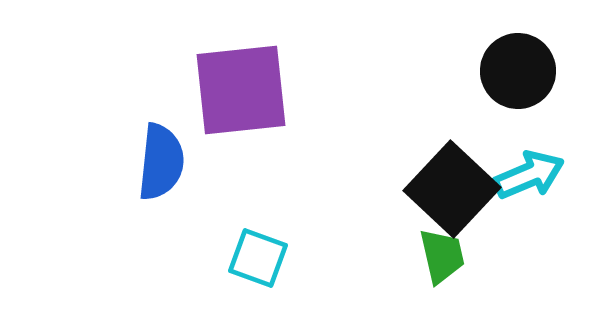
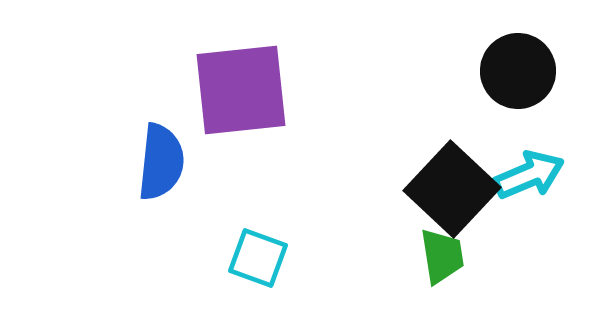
green trapezoid: rotated 4 degrees clockwise
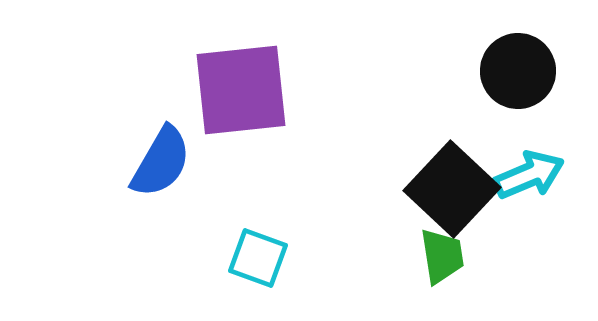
blue semicircle: rotated 24 degrees clockwise
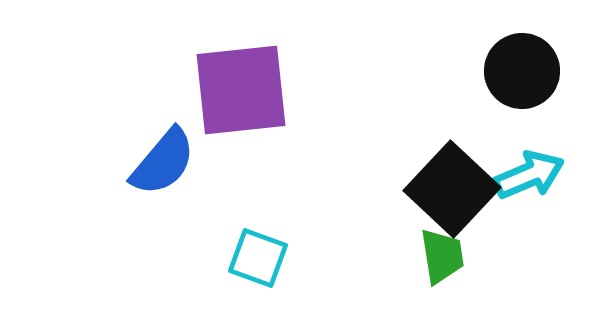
black circle: moved 4 px right
blue semicircle: moved 2 px right; rotated 10 degrees clockwise
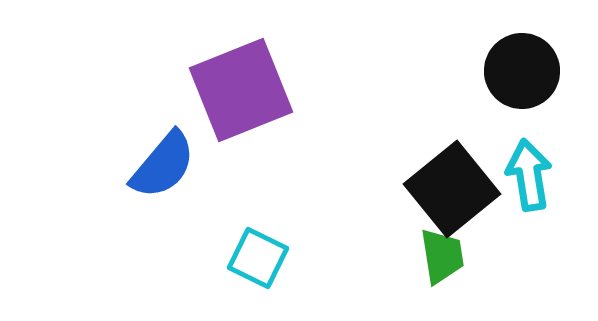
purple square: rotated 16 degrees counterclockwise
blue semicircle: moved 3 px down
cyan arrow: rotated 76 degrees counterclockwise
black square: rotated 8 degrees clockwise
cyan square: rotated 6 degrees clockwise
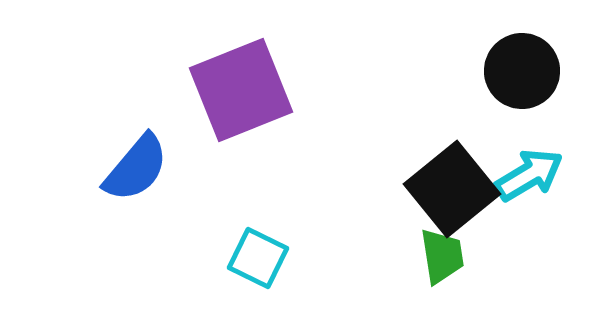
blue semicircle: moved 27 px left, 3 px down
cyan arrow: rotated 68 degrees clockwise
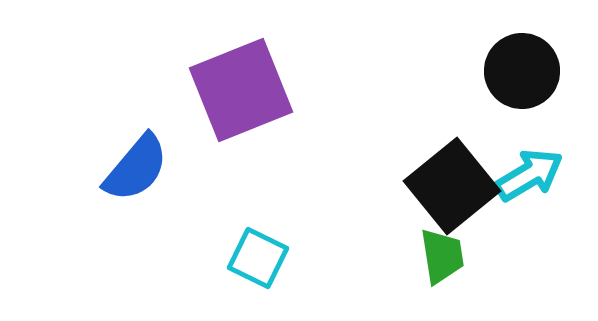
black square: moved 3 px up
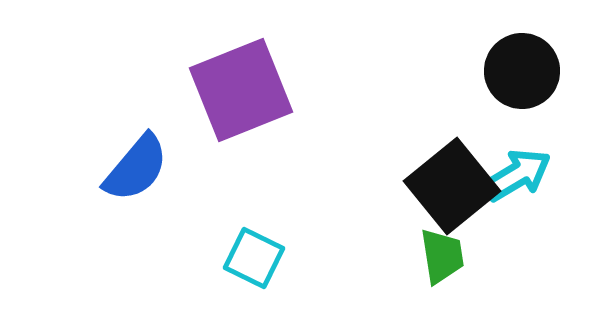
cyan arrow: moved 12 px left
cyan square: moved 4 px left
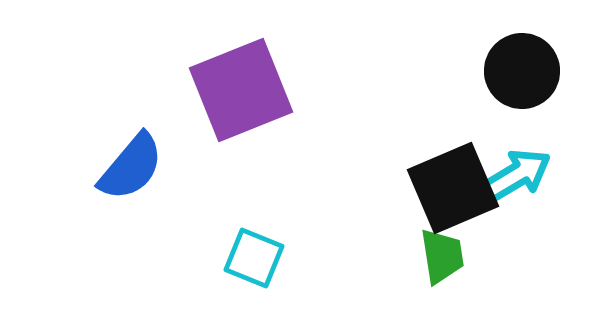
blue semicircle: moved 5 px left, 1 px up
black square: moved 1 px right, 2 px down; rotated 16 degrees clockwise
cyan square: rotated 4 degrees counterclockwise
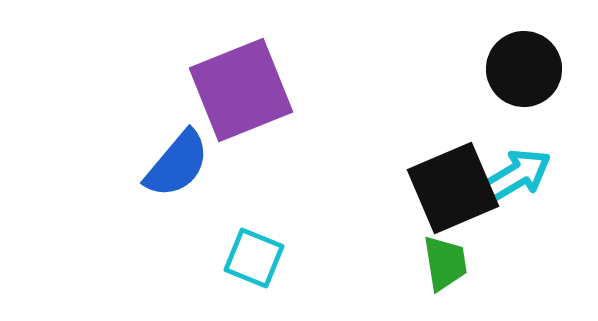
black circle: moved 2 px right, 2 px up
blue semicircle: moved 46 px right, 3 px up
green trapezoid: moved 3 px right, 7 px down
